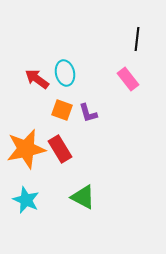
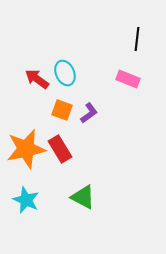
cyan ellipse: rotated 10 degrees counterclockwise
pink rectangle: rotated 30 degrees counterclockwise
purple L-shape: moved 1 px right; rotated 110 degrees counterclockwise
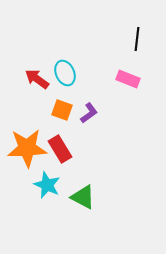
orange star: moved 1 px right, 1 px up; rotated 9 degrees clockwise
cyan star: moved 21 px right, 15 px up
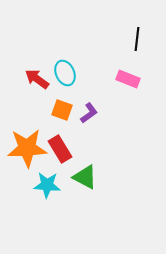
cyan star: rotated 20 degrees counterclockwise
green triangle: moved 2 px right, 20 px up
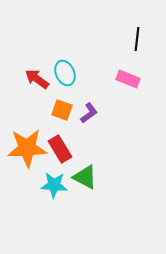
cyan star: moved 7 px right
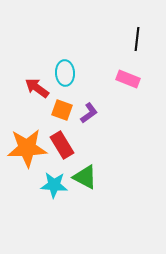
cyan ellipse: rotated 20 degrees clockwise
red arrow: moved 9 px down
red rectangle: moved 2 px right, 4 px up
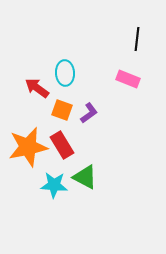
orange star: moved 1 px right, 1 px up; rotated 9 degrees counterclockwise
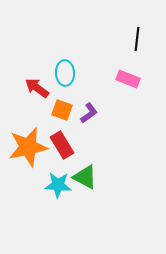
cyan star: moved 4 px right
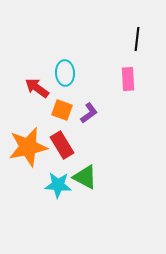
pink rectangle: rotated 65 degrees clockwise
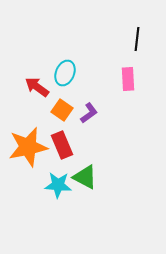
cyan ellipse: rotated 25 degrees clockwise
red arrow: moved 1 px up
orange square: rotated 15 degrees clockwise
red rectangle: rotated 8 degrees clockwise
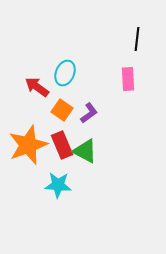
orange star: moved 2 px up; rotated 9 degrees counterclockwise
green triangle: moved 26 px up
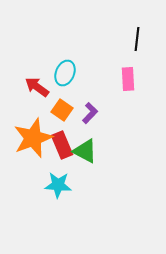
purple L-shape: moved 1 px right; rotated 10 degrees counterclockwise
orange star: moved 5 px right, 7 px up
